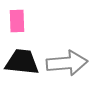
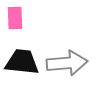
pink rectangle: moved 2 px left, 3 px up
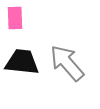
gray arrow: rotated 126 degrees counterclockwise
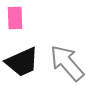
black trapezoid: rotated 150 degrees clockwise
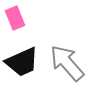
pink rectangle: rotated 20 degrees counterclockwise
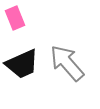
black trapezoid: moved 2 px down
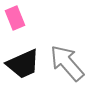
black trapezoid: moved 1 px right
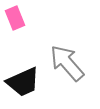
black trapezoid: moved 18 px down
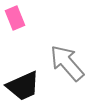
black trapezoid: moved 4 px down
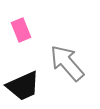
pink rectangle: moved 6 px right, 12 px down
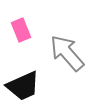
gray arrow: moved 10 px up
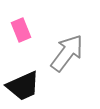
gray arrow: rotated 78 degrees clockwise
